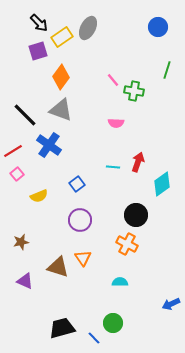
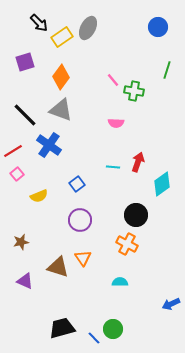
purple square: moved 13 px left, 11 px down
green circle: moved 6 px down
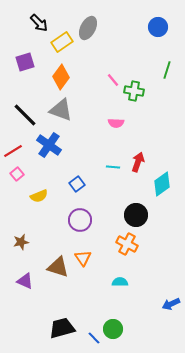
yellow rectangle: moved 5 px down
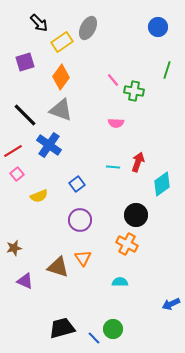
brown star: moved 7 px left, 6 px down
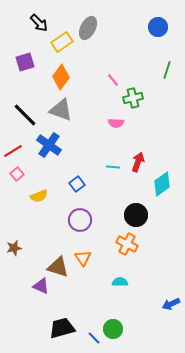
green cross: moved 1 px left, 7 px down; rotated 24 degrees counterclockwise
purple triangle: moved 16 px right, 5 px down
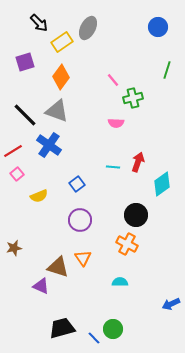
gray triangle: moved 4 px left, 1 px down
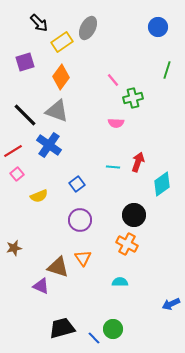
black circle: moved 2 px left
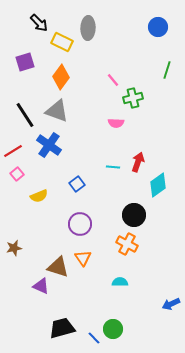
gray ellipse: rotated 25 degrees counterclockwise
yellow rectangle: rotated 60 degrees clockwise
black line: rotated 12 degrees clockwise
cyan diamond: moved 4 px left, 1 px down
purple circle: moved 4 px down
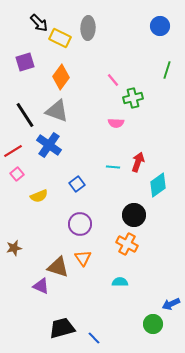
blue circle: moved 2 px right, 1 px up
yellow rectangle: moved 2 px left, 4 px up
green circle: moved 40 px right, 5 px up
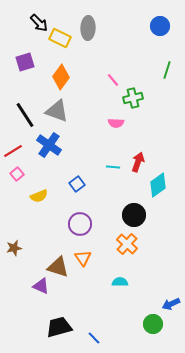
orange cross: rotated 15 degrees clockwise
black trapezoid: moved 3 px left, 1 px up
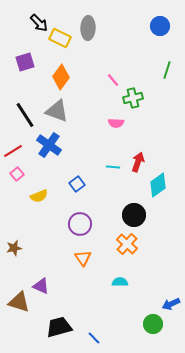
brown triangle: moved 39 px left, 35 px down
